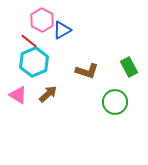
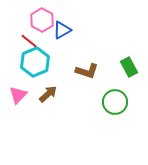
cyan hexagon: moved 1 px right
pink triangle: rotated 42 degrees clockwise
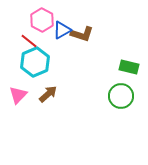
green rectangle: rotated 48 degrees counterclockwise
brown L-shape: moved 5 px left, 37 px up
green circle: moved 6 px right, 6 px up
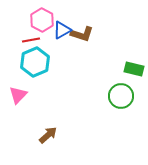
red line: moved 2 px right, 1 px up; rotated 48 degrees counterclockwise
green rectangle: moved 5 px right, 2 px down
brown arrow: moved 41 px down
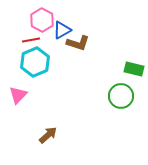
brown L-shape: moved 4 px left, 9 px down
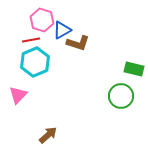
pink hexagon: rotated 10 degrees counterclockwise
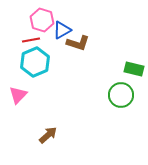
green circle: moved 1 px up
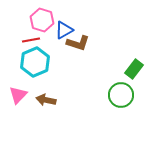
blue triangle: moved 2 px right
green rectangle: rotated 66 degrees counterclockwise
brown arrow: moved 2 px left, 35 px up; rotated 126 degrees counterclockwise
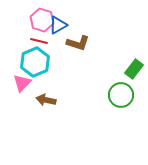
blue triangle: moved 6 px left, 5 px up
red line: moved 8 px right, 1 px down; rotated 24 degrees clockwise
pink triangle: moved 4 px right, 12 px up
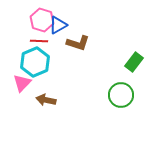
red line: rotated 12 degrees counterclockwise
green rectangle: moved 7 px up
